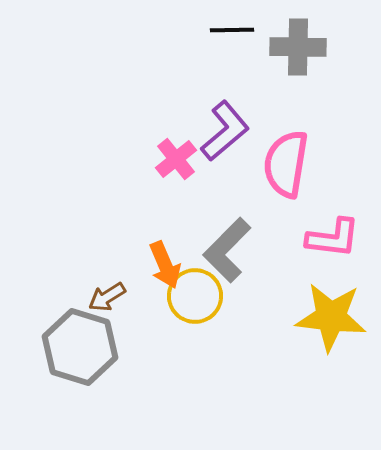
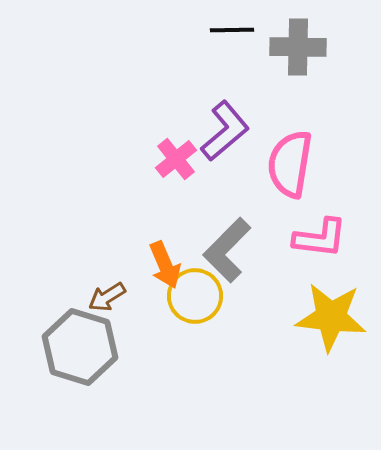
pink semicircle: moved 4 px right
pink L-shape: moved 13 px left
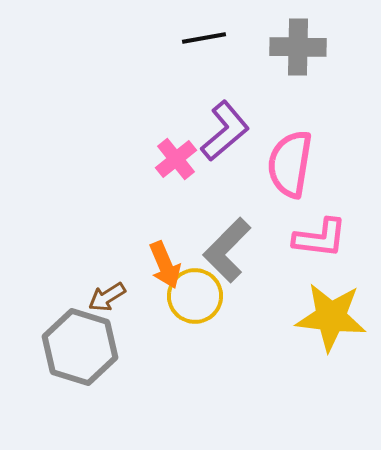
black line: moved 28 px left, 8 px down; rotated 9 degrees counterclockwise
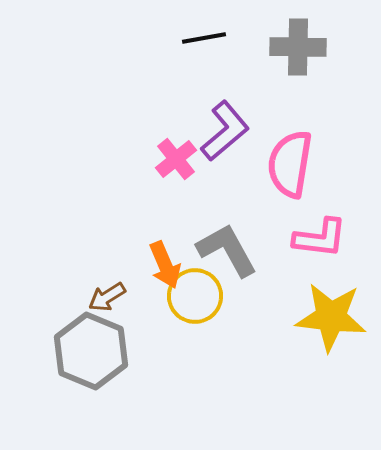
gray L-shape: rotated 106 degrees clockwise
gray hexagon: moved 11 px right, 4 px down; rotated 6 degrees clockwise
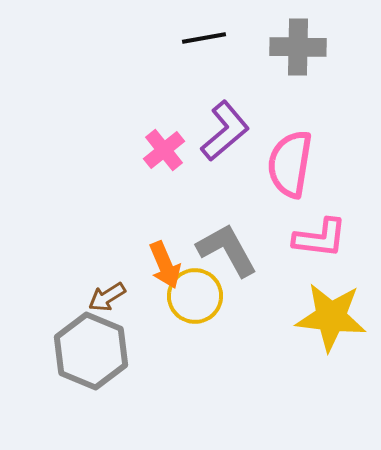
pink cross: moved 12 px left, 9 px up
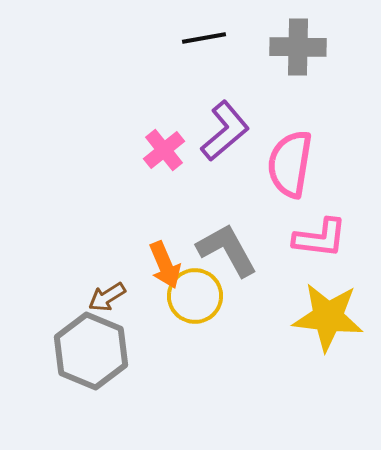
yellow star: moved 3 px left
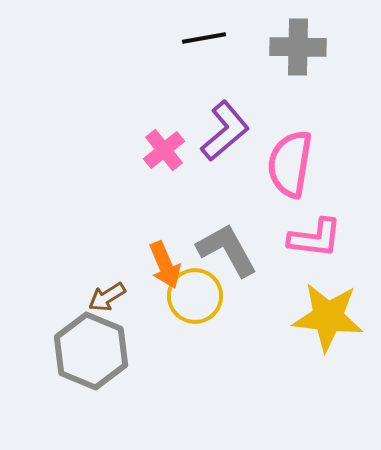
pink L-shape: moved 5 px left
